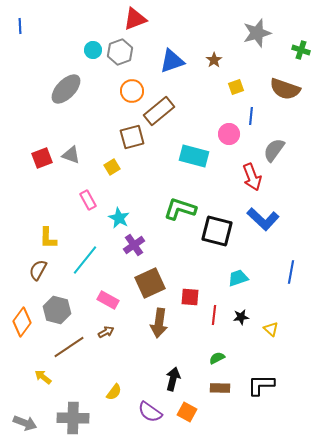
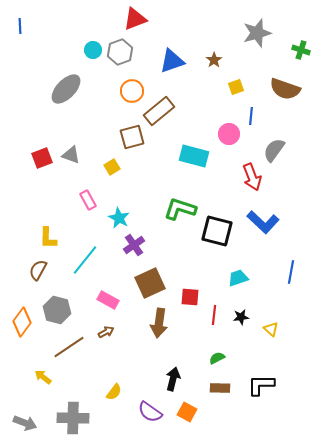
blue L-shape at (263, 219): moved 3 px down
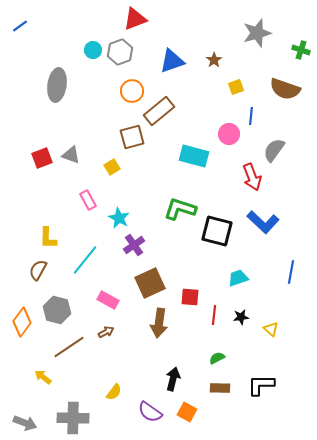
blue line at (20, 26): rotated 56 degrees clockwise
gray ellipse at (66, 89): moved 9 px left, 4 px up; rotated 36 degrees counterclockwise
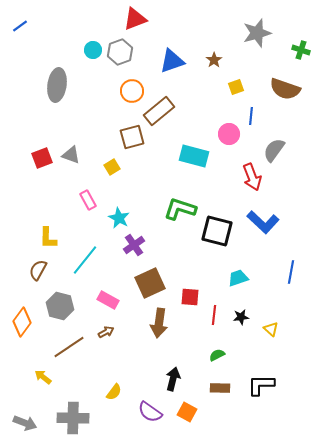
gray hexagon at (57, 310): moved 3 px right, 4 px up
green semicircle at (217, 358): moved 3 px up
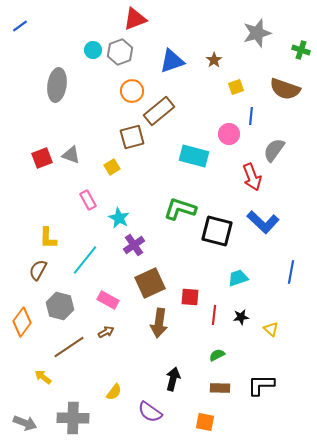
orange square at (187, 412): moved 18 px right, 10 px down; rotated 18 degrees counterclockwise
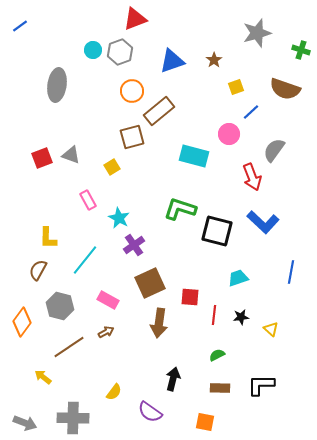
blue line at (251, 116): moved 4 px up; rotated 42 degrees clockwise
